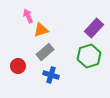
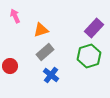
pink arrow: moved 13 px left
red circle: moved 8 px left
blue cross: rotated 21 degrees clockwise
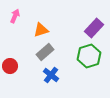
pink arrow: rotated 48 degrees clockwise
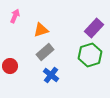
green hexagon: moved 1 px right, 1 px up
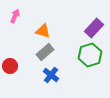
orange triangle: moved 2 px right, 1 px down; rotated 35 degrees clockwise
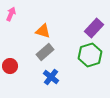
pink arrow: moved 4 px left, 2 px up
blue cross: moved 2 px down
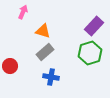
pink arrow: moved 12 px right, 2 px up
purple rectangle: moved 2 px up
green hexagon: moved 2 px up
blue cross: rotated 28 degrees counterclockwise
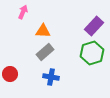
orange triangle: rotated 14 degrees counterclockwise
green hexagon: moved 2 px right
red circle: moved 8 px down
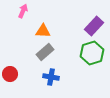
pink arrow: moved 1 px up
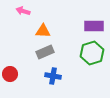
pink arrow: rotated 96 degrees counterclockwise
purple rectangle: rotated 48 degrees clockwise
gray rectangle: rotated 18 degrees clockwise
blue cross: moved 2 px right, 1 px up
